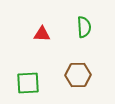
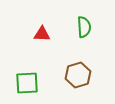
brown hexagon: rotated 15 degrees counterclockwise
green square: moved 1 px left
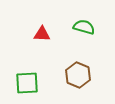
green semicircle: rotated 70 degrees counterclockwise
brown hexagon: rotated 20 degrees counterclockwise
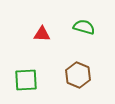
green square: moved 1 px left, 3 px up
